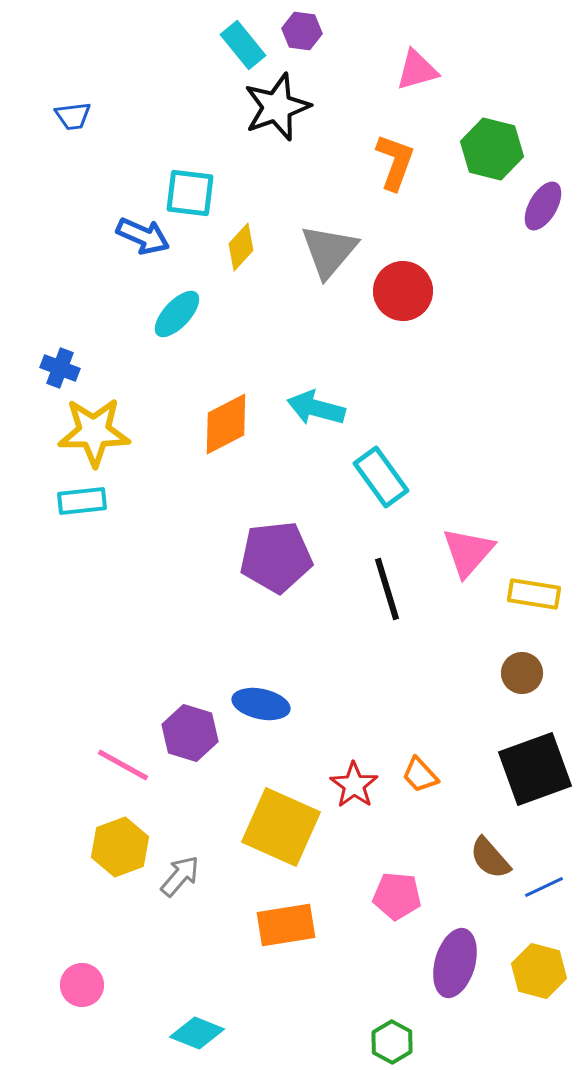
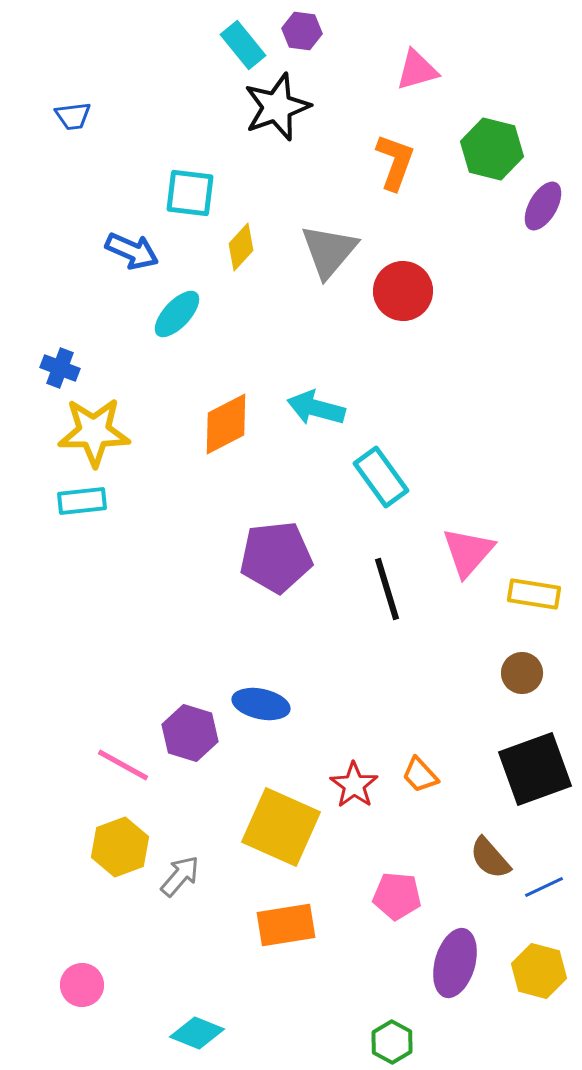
blue arrow at (143, 236): moved 11 px left, 15 px down
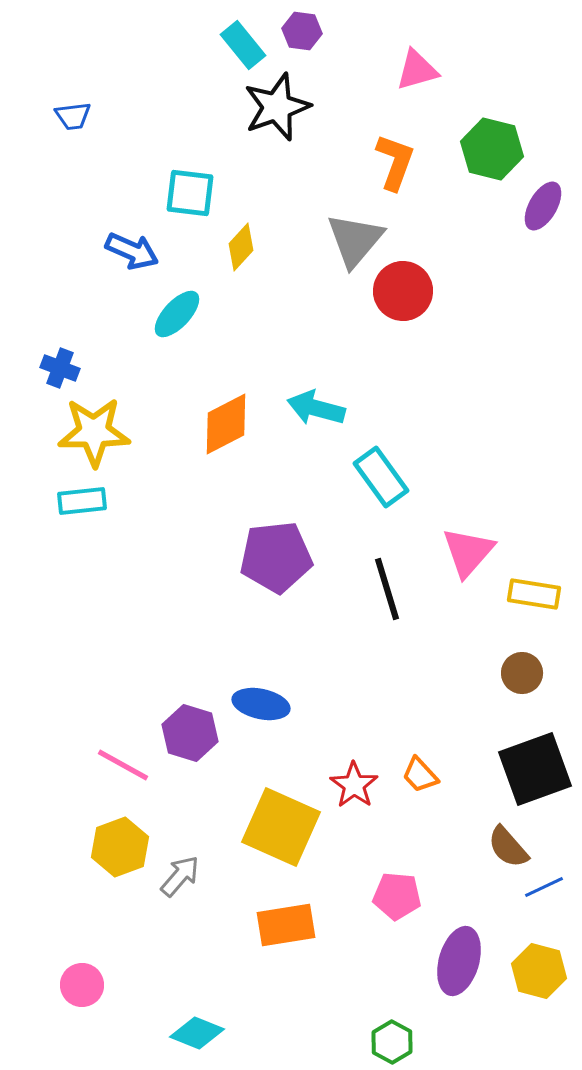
gray triangle at (329, 251): moved 26 px right, 11 px up
brown semicircle at (490, 858): moved 18 px right, 11 px up
purple ellipse at (455, 963): moved 4 px right, 2 px up
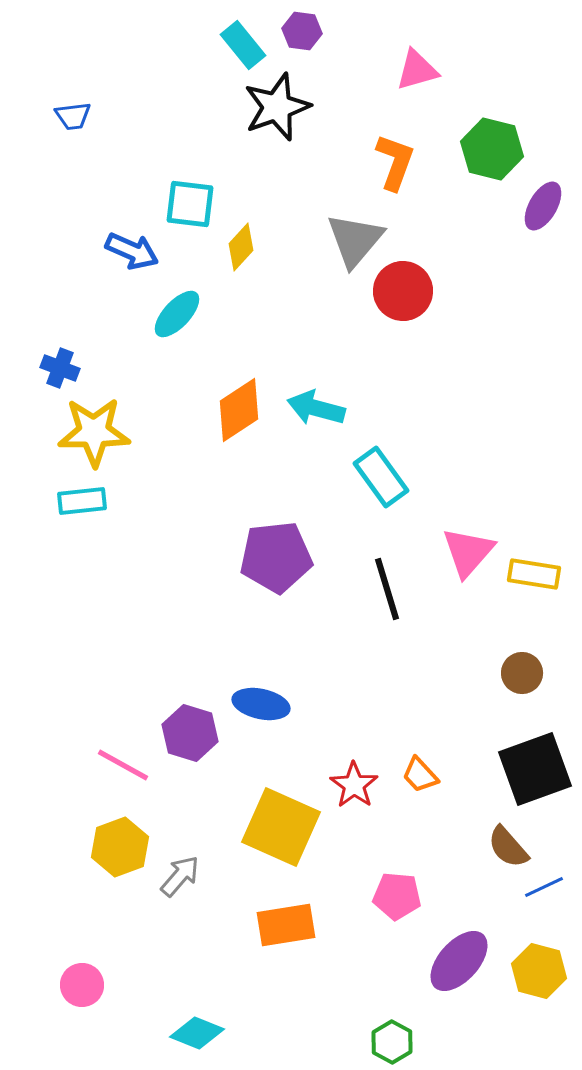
cyan square at (190, 193): moved 11 px down
orange diamond at (226, 424): moved 13 px right, 14 px up; rotated 6 degrees counterclockwise
yellow rectangle at (534, 594): moved 20 px up
purple ellipse at (459, 961): rotated 26 degrees clockwise
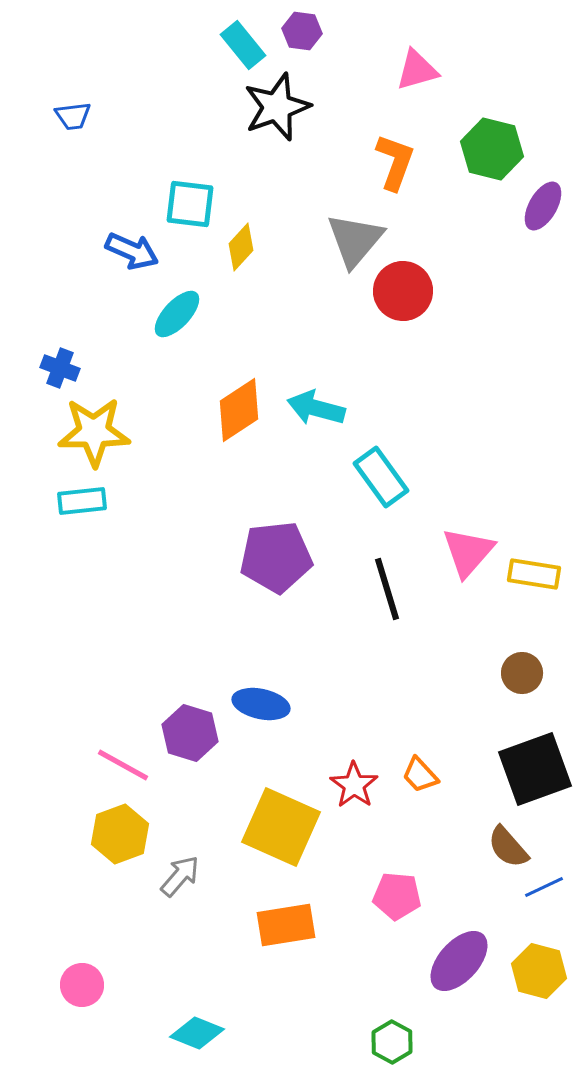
yellow hexagon at (120, 847): moved 13 px up
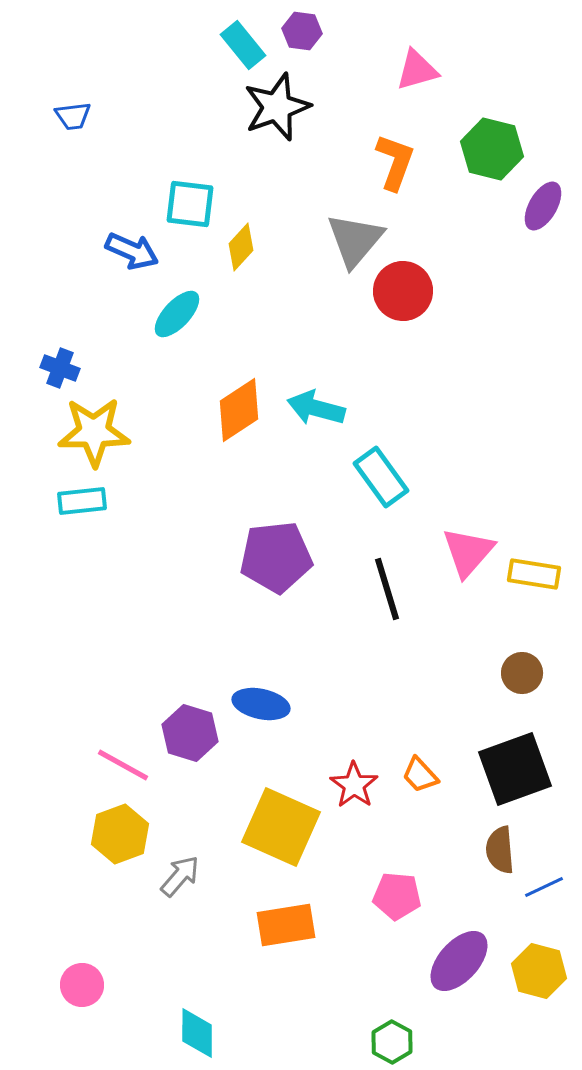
black square at (535, 769): moved 20 px left
brown semicircle at (508, 847): moved 8 px left, 3 px down; rotated 36 degrees clockwise
cyan diamond at (197, 1033): rotated 68 degrees clockwise
